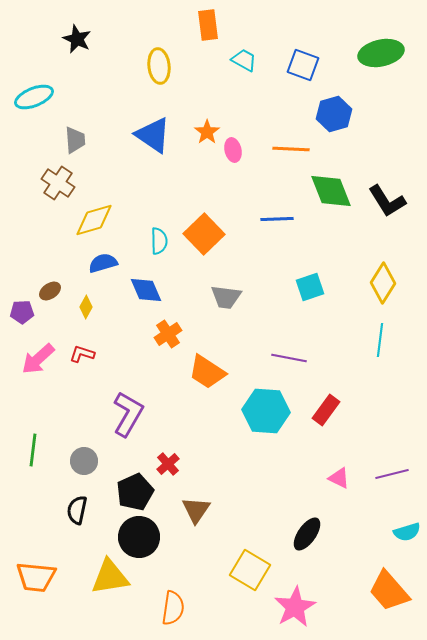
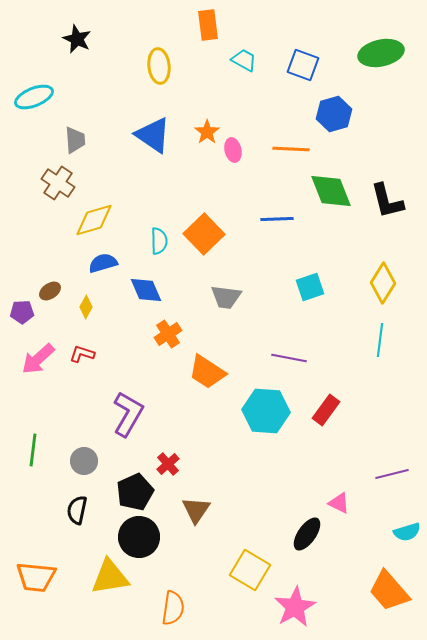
black L-shape at (387, 201): rotated 18 degrees clockwise
pink triangle at (339, 478): moved 25 px down
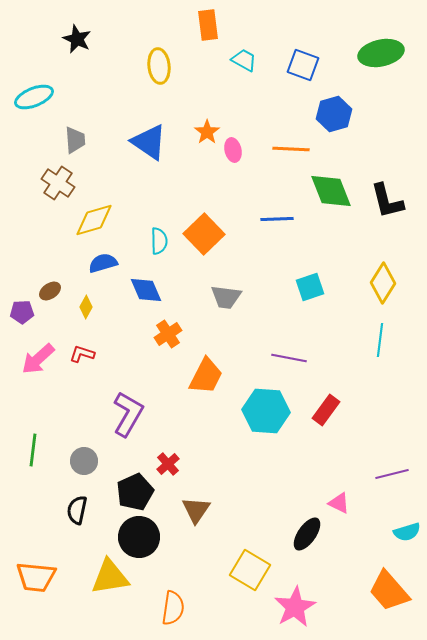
blue triangle at (153, 135): moved 4 px left, 7 px down
orange trapezoid at (207, 372): moved 1 px left, 4 px down; rotated 96 degrees counterclockwise
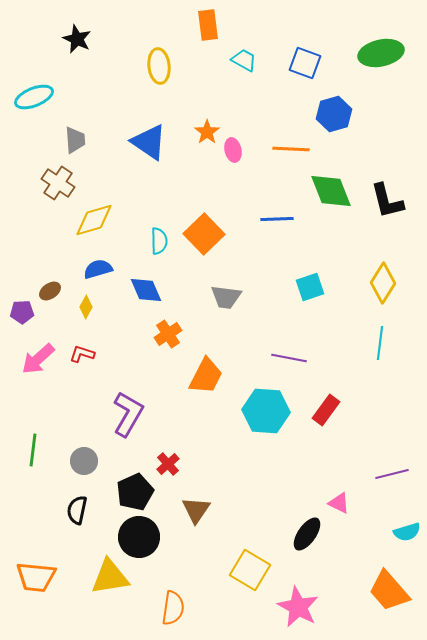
blue square at (303, 65): moved 2 px right, 2 px up
blue semicircle at (103, 263): moved 5 px left, 6 px down
cyan line at (380, 340): moved 3 px down
pink star at (295, 607): moved 3 px right; rotated 15 degrees counterclockwise
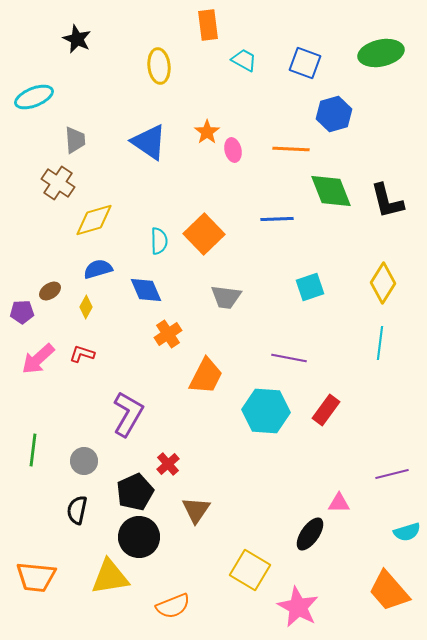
pink triangle at (339, 503): rotated 25 degrees counterclockwise
black ellipse at (307, 534): moved 3 px right
orange semicircle at (173, 608): moved 2 px up; rotated 60 degrees clockwise
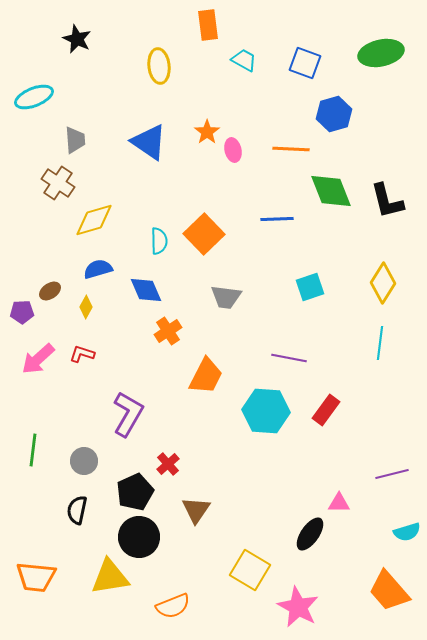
orange cross at (168, 334): moved 3 px up
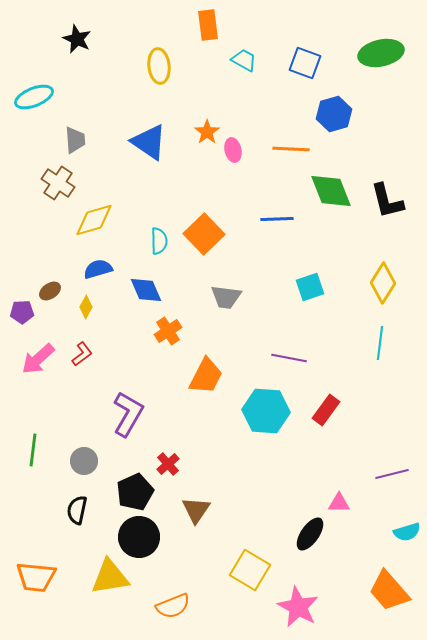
red L-shape at (82, 354): rotated 125 degrees clockwise
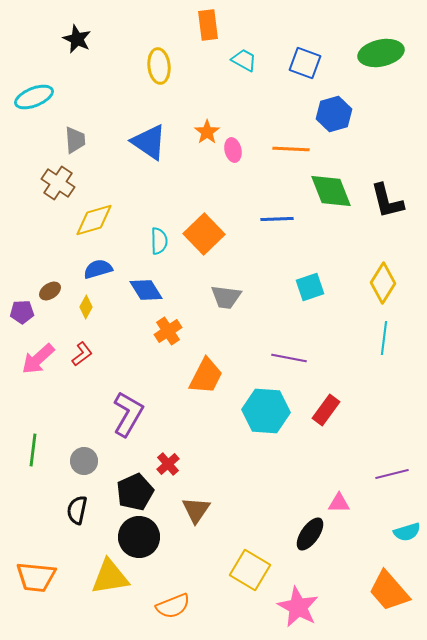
blue diamond at (146, 290): rotated 8 degrees counterclockwise
cyan line at (380, 343): moved 4 px right, 5 px up
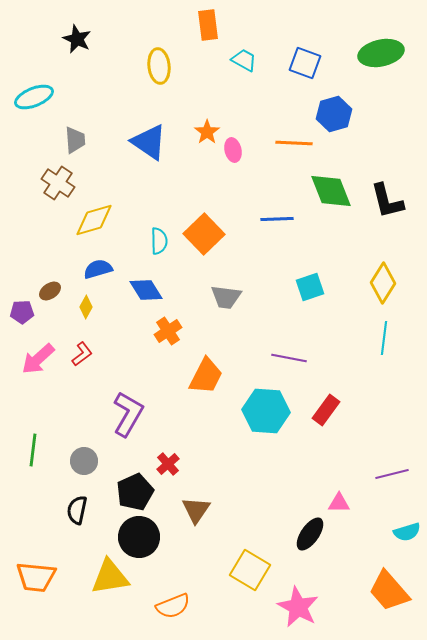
orange line at (291, 149): moved 3 px right, 6 px up
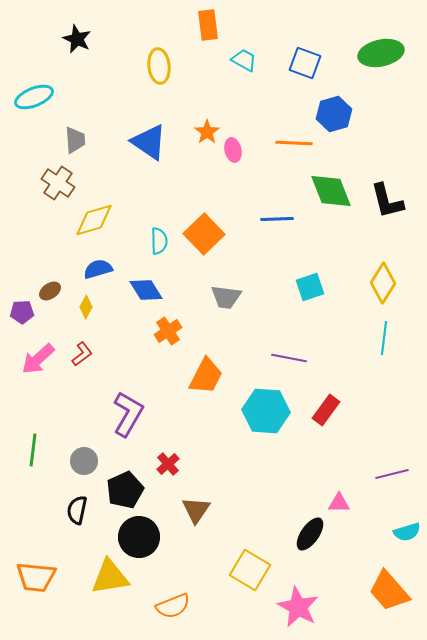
black pentagon at (135, 492): moved 10 px left, 2 px up
